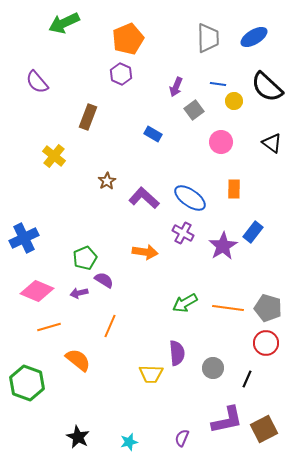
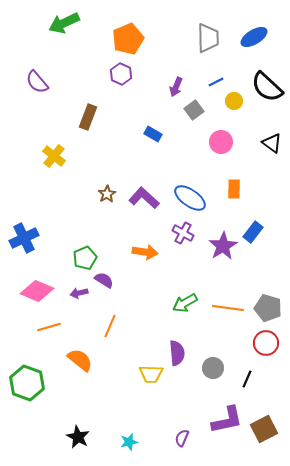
blue line at (218, 84): moved 2 px left, 2 px up; rotated 35 degrees counterclockwise
brown star at (107, 181): moved 13 px down
orange semicircle at (78, 360): moved 2 px right
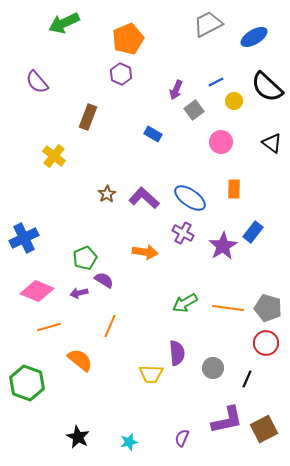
gray trapezoid at (208, 38): moved 14 px up; rotated 116 degrees counterclockwise
purple arrow at (176, 87): moved 3 px down
